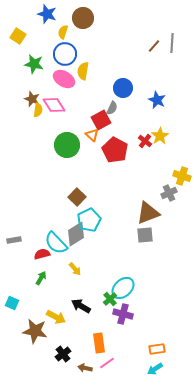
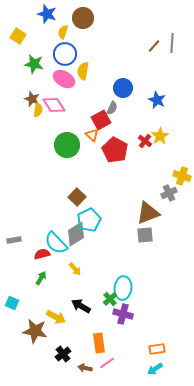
cyan ellipse at (123, 288): rotated 40 degrees counterclockwise
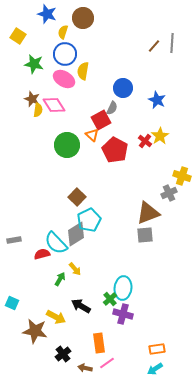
green arrow at (41, 278): moved 19 px right, 1 px down
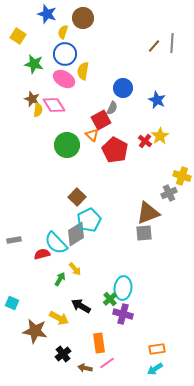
gray square at (145, 235): moved 1 px left, 2 px up
yellow arrow at (56, 317): moved 3 px right, 1 px down
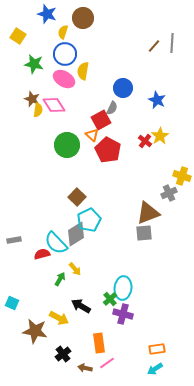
red pentagon at (115, 150): moved 7 px left
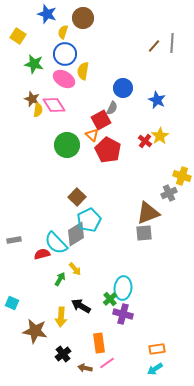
yellow arrow at (59, 318): moved 2 px right, 1 px up; rotated 66 degrees clockwise
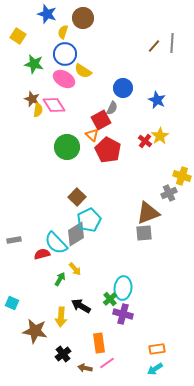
yellow semicircle at (83, 71): rotated 66 degrees counterclockwise
green circle at (67, 145): moved 2 px down
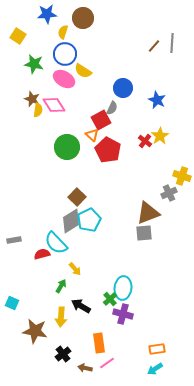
blue star at (47, 14): rotated 24 degrees counterclockwise
gray diamond at (76, 234): moved 5 px left, 13 px up
green arrow at (60, 279): moved 1 px right, 7 px down
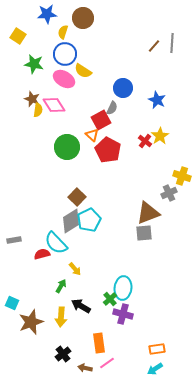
brown star at (35, 331): moved 4 px left, 9 px up; rotated 30 degrees counterclockwise
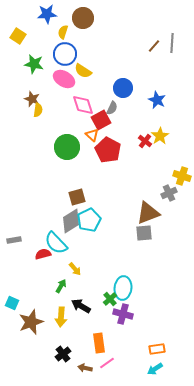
pink diamond at (54, 105): moved 29 px right; rotated 15 degrees clockwise
brown square at (77, 197): rotated 30 degrees clockwise
red semicircle at (42, 254): moved 1 px right
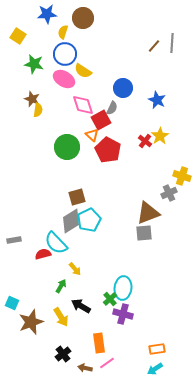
yellow arrow at (61, 317): rotated 36 degrees counterclockwise
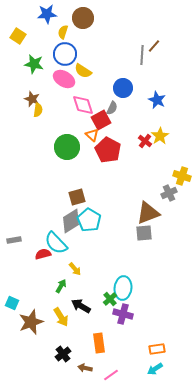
gray line at (172, 43): moved 30 px left, 12 px down
cyan pentagon at (89, 220): rotated 15 degrees counterclockwise
pink line at (107, 363): moved 4 px right, 12 px down
